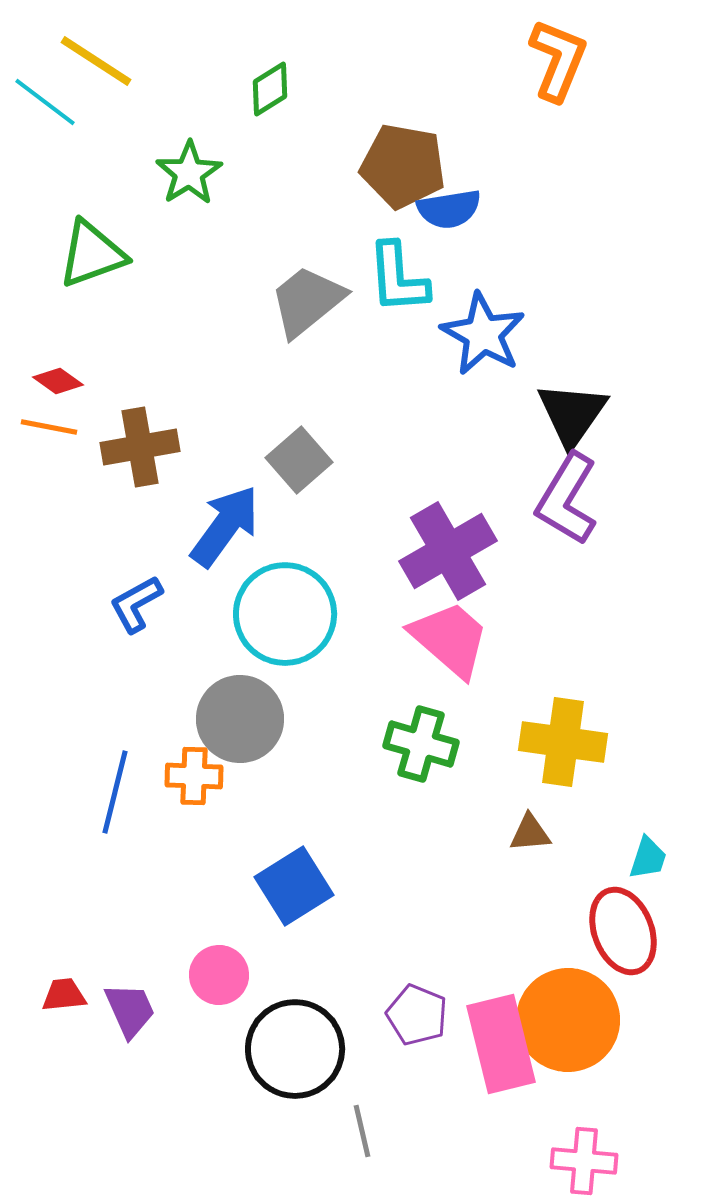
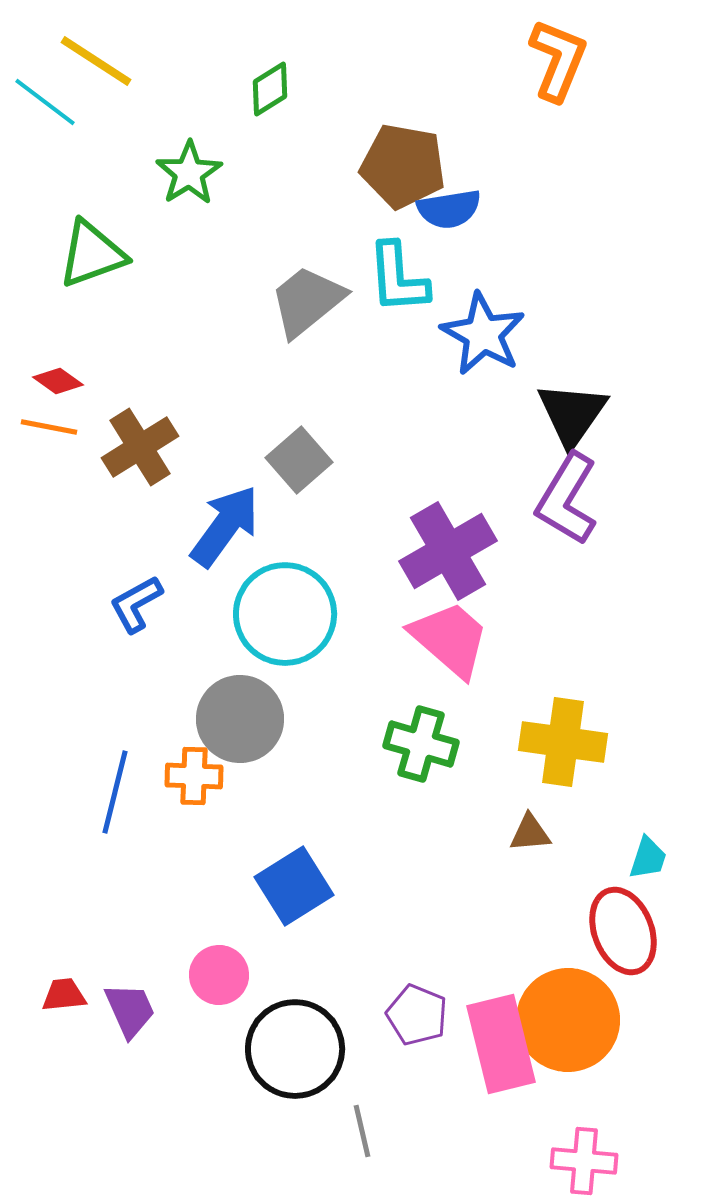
brown cross: rotated 22 degrees counterclockwise
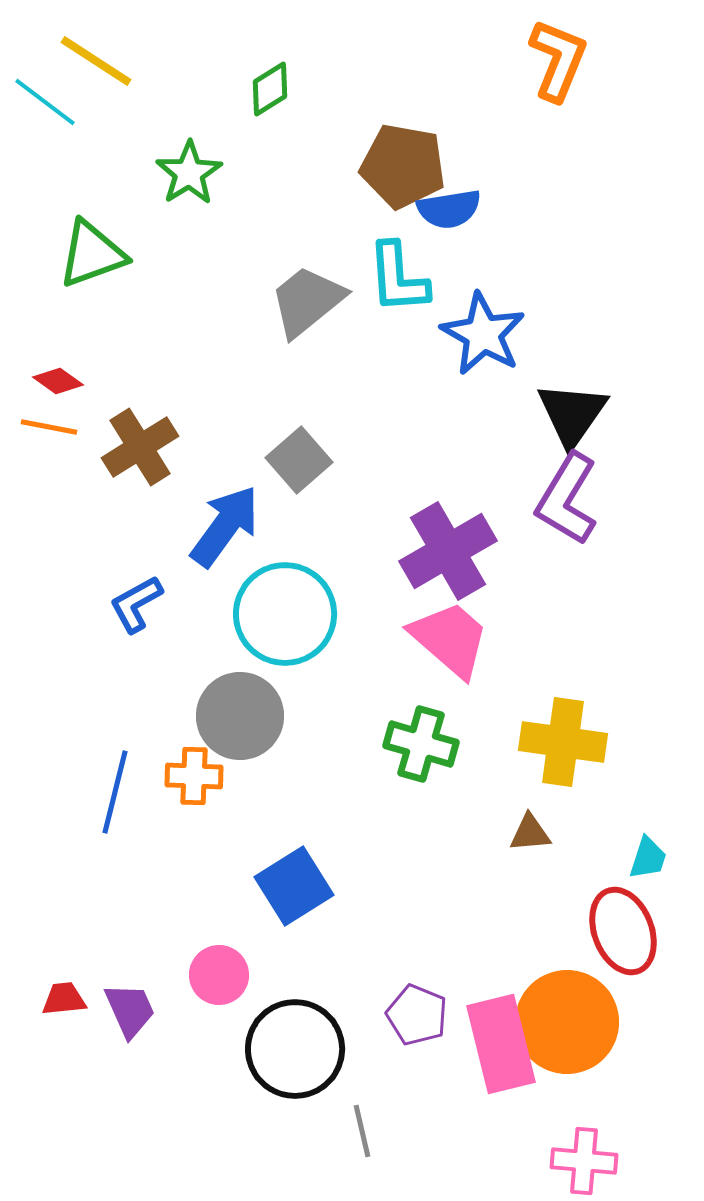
gray circle: moved 3 px up
red trapezoid: moved 4 px down
orange circle: moved 1 px left, 2 px down
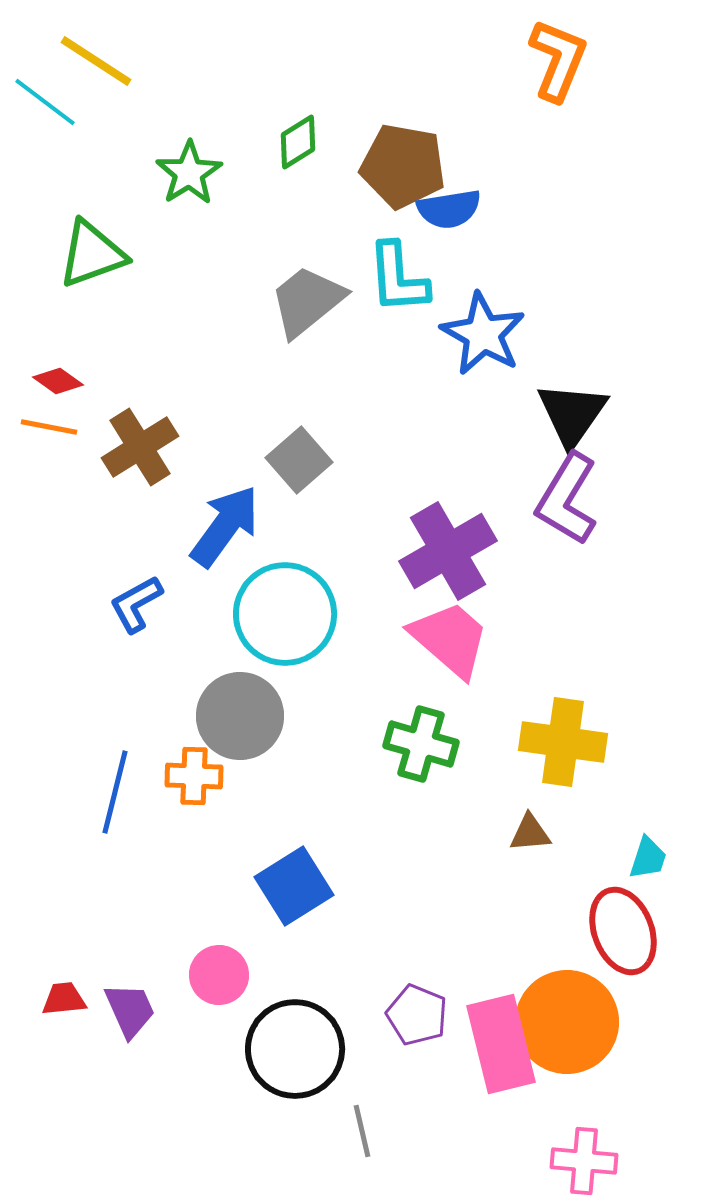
green diamond: moved 28 px right, 53 px down
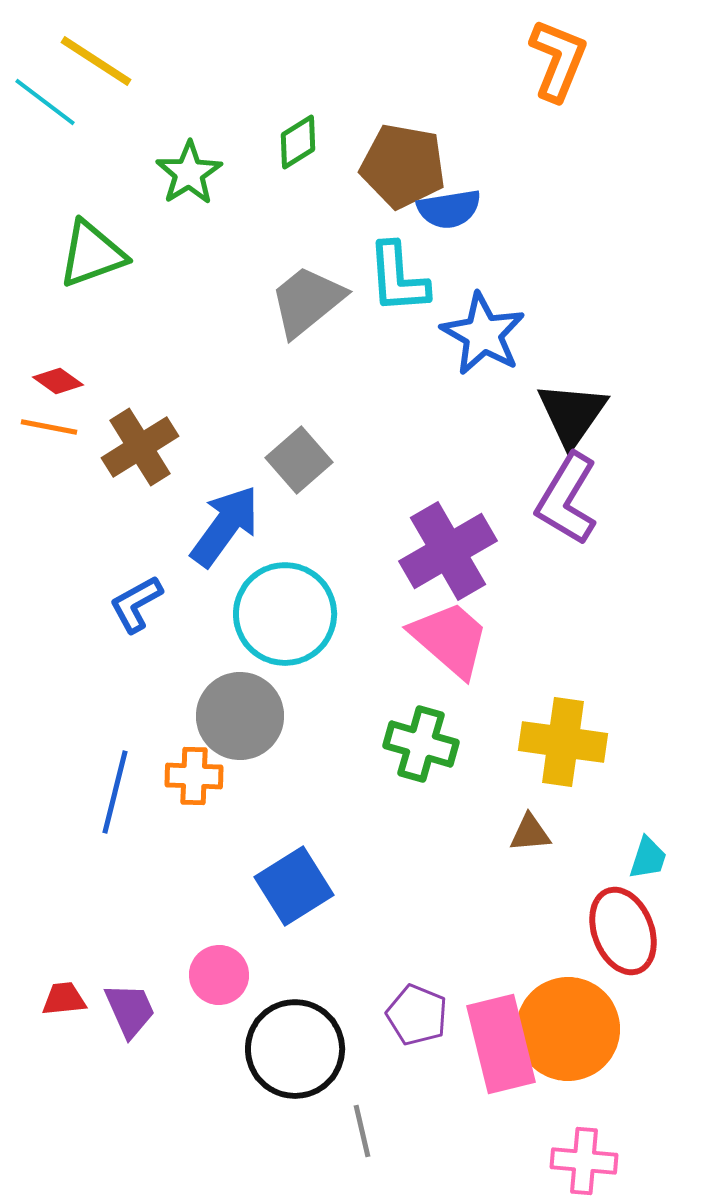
orange circle: moved 1 px right, 7 px down
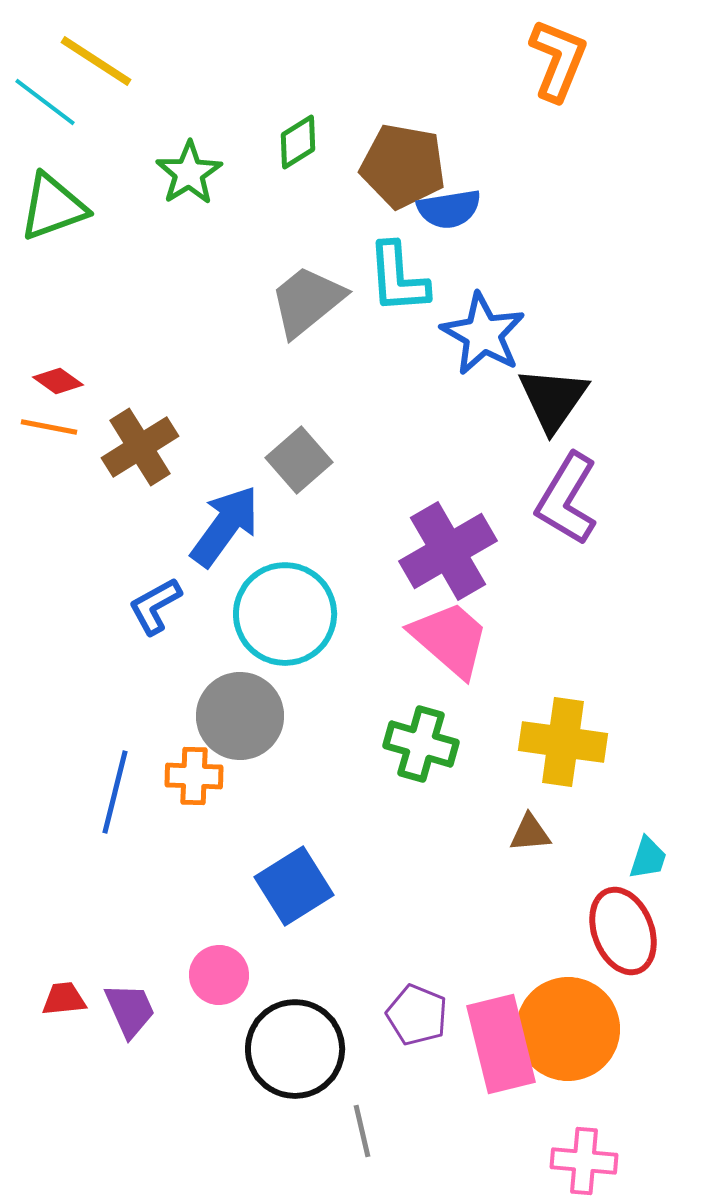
green triangle: moved 39 px left, 47 px up
black triangle: moved 19 px left, 15 px up
blue L-shape: moved 19 px right, 2 px down
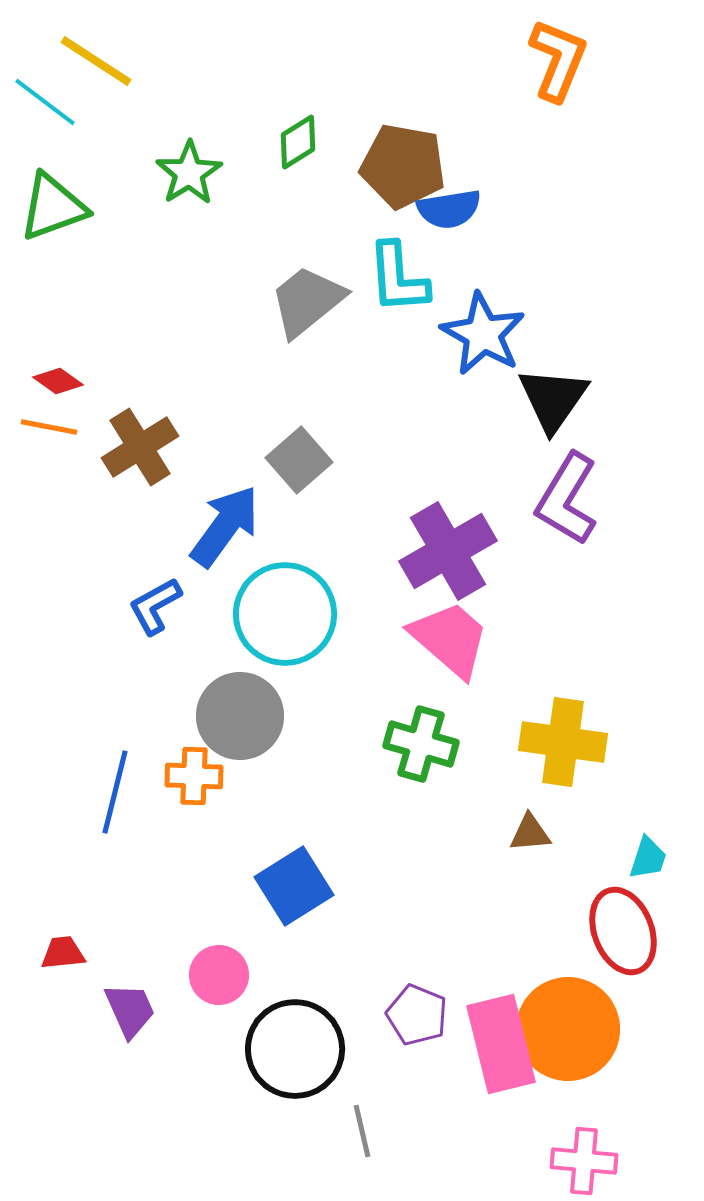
red trapezoid: moved 1 px left, 46 px up
